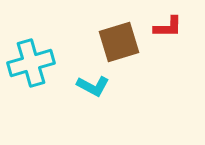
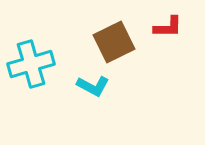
brown square: moved 5 px left; rotated 9 degrees counterclockwise
cyan cross: moved 1 px down
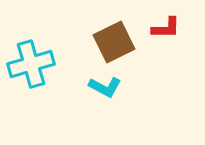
red L-shape: moved 2 px left, 1 px down
cyan L-shape: moved 12 px right, 1 px down
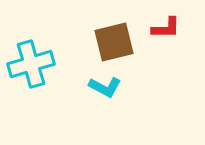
brown square: rotated 12 degrees clockwise
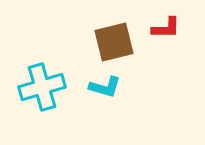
cyan cross: moved 11 px right, 23 px down
cyan L-shape: rotated 12 degrees counterclockwise
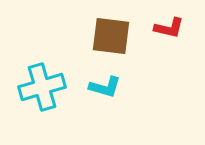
red L-shape: moved 3 px right; rotated 12 degrees clockwise
brown square: moved 3 px left, 6 px up; rotated 21 degrees clockwise
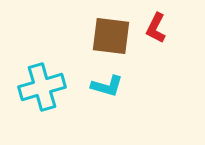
red L-shape: moved 13 px left; rotated 104 degrees clockwise
cyan L-shape: moved 2 px right, 1 px up
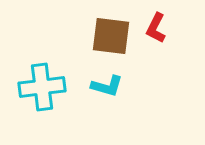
cyan cross: rotated 9 degrees clockwise
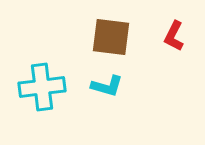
red L-shape: moved 18 px right, 8 px down
brown square: moved 1 px down
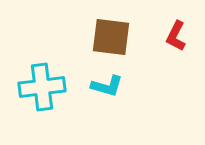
red L-shape: moved 2 px right
